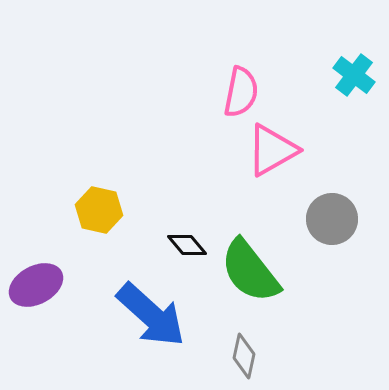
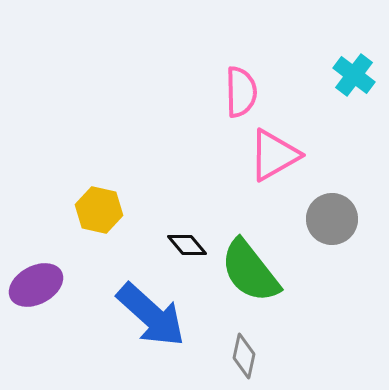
pink semicircle: rotated 12 degrees counterclockwise
pink triangle: moved 2 px right, 5 px down
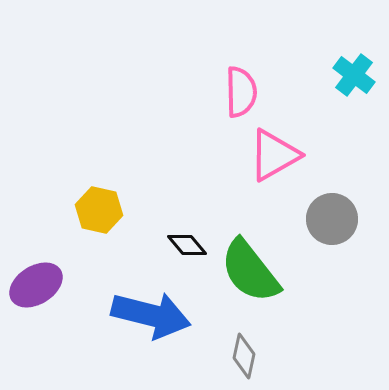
purple ellipse: rotated 4 degrees counterclockwise
blue arrow: rotated 28 degrees counterclockwise
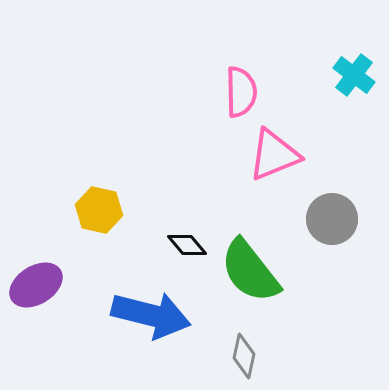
pink triangle: rotated 8 degrees clockwise
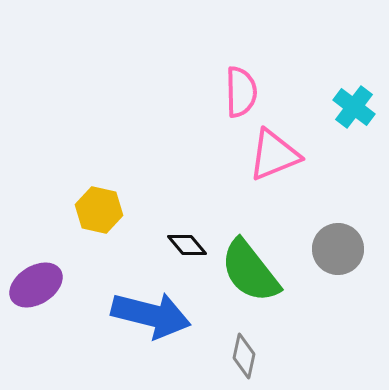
cyan cross: moved 32 px down
gray circle: moved 6 px right, 30 px down
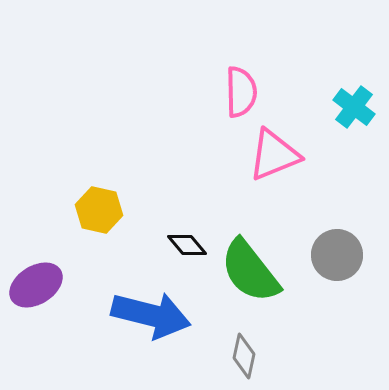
gray circle: moved 1 px left, 6 px down
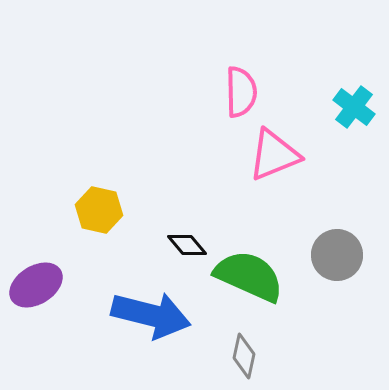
green semicircle: moved 1 px left, 5 px down; rotated 152 degrees clockwise
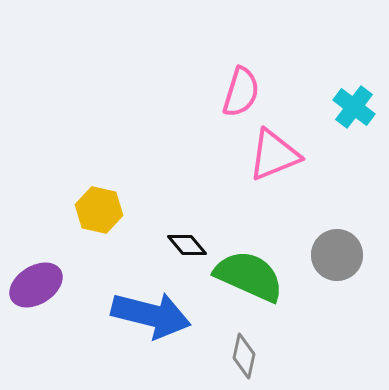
pink semicircle: rotated 18 degrees clockwise
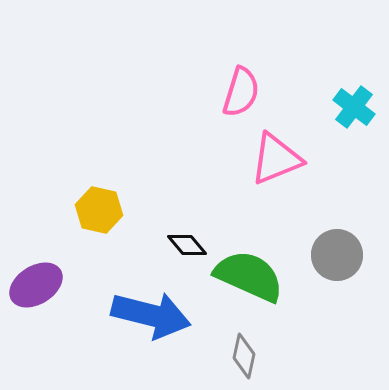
pink triangle: moved 2 px right, 4 px down
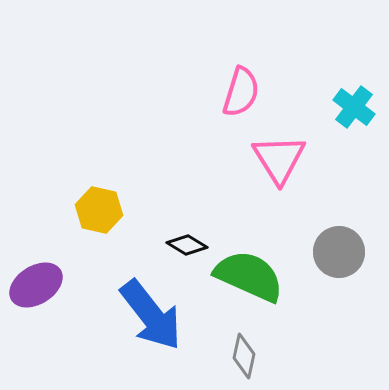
pink triangle: moved 3 px right; rotated 40 degrees counterclockwise
black diamond: rotated 18 degrees counterclockwise
gray circle: moved 2 px right, 3 px up
blue arrow: rotated 38 degrees clockwise
